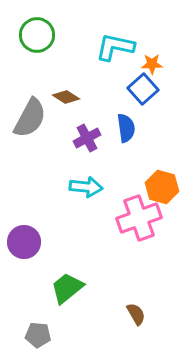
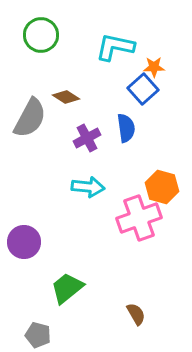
green circle: moved 4 px right
orange star: moved 2 px right, 3 px down
cyan arrow: moved 2 px right
gray pentagon: rotated 10 degrees clockwise
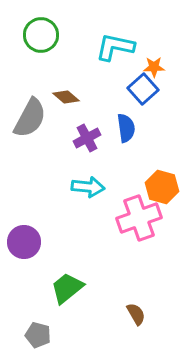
brown diamond: rotated 8 degrees clockwise
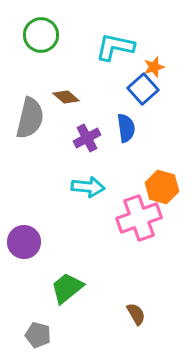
orange star: rotated 15 degrees counterclockwise
gray semicircle: rotated 15 degrees counterclockwise
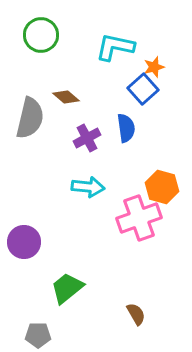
gray pentagon: rotated 15 degrees counterclockwise
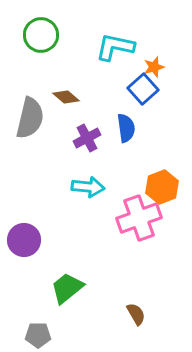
orange hexagon: rotated 24 degrees clockwise
purple circle: moved 2 px up
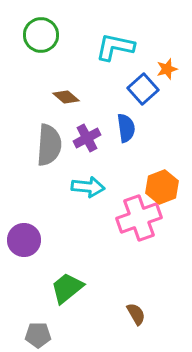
orange star: moved 13 px right, 2 px down
gray semicircle: moved 19 px right, 27 px down; rotated 9 degrees counterclockwise
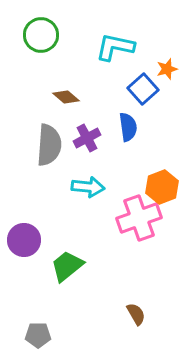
blue semicircle: moved 2 px right, 1 px up
green trapezoid: moved 22 px up
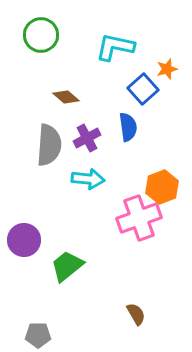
cyan arrow: moved 8 px up
